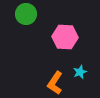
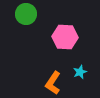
orange L-shape: moved 2 px left
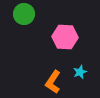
green circle: moved 2 px left
orange L-shape: moved 1 px up
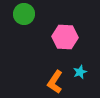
orange L-shape: moved 2 px right
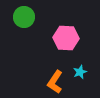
green circle: moved 3 px down
pink hexagon: moved 1 px right, 1 px down
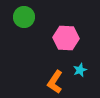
cyan star: moved 2 px up
